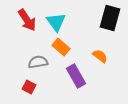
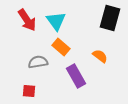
cyan triangle: moved 1 px up
red square: moved 4 px down; rotated 24 degrees counterclockwise
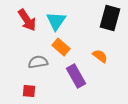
cyan triangle: rotated 10 degrees clockwise
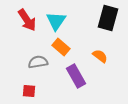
black rectangle: moved 2 px left
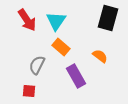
gray semicircle: moved 1 px left, 3 px down; rotated 54 degrees counterclockwise
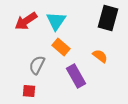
red arrow: moved 1 px left, 1 px down; rotated 90 degrees clockwise
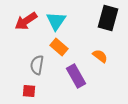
orange rectangle: moved 2 px left
gray semicircle: rotated 18 degrees counterclockwise
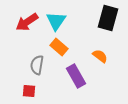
red arrow: moved 1 px right, 1 px down
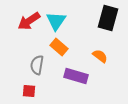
red arrow: moved 2 px right, 1 px up
purple rectangle: rotated 45 degrees counterclockwise
